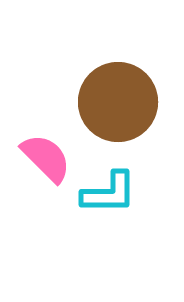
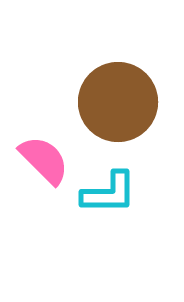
pink semicircle: moved 2 px left, 2 px down
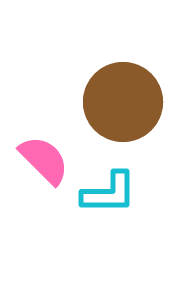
brown circle: moved 5 px right
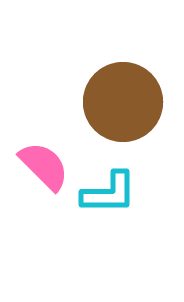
pink semicircle: moved 6 px down
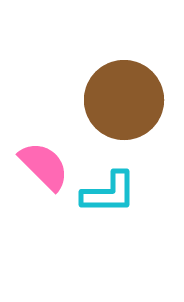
brown circle: moved 1 px right, 2 px up
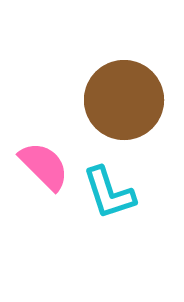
cyan L-shape: rotated 72 degrees clockwise
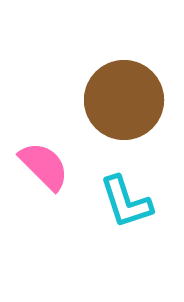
cyan L-shape: moved 17 px right, 9 px down
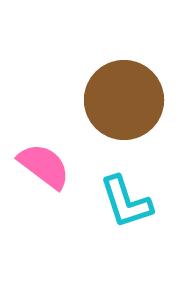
pink semicircle: rotated 8 degrees counterclockwise
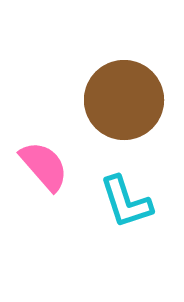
pink semicircle: rotated 12 degrees clockwise
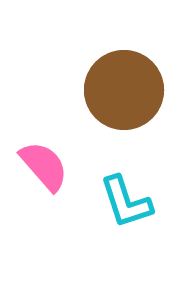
brown circle: moved 10 px up
